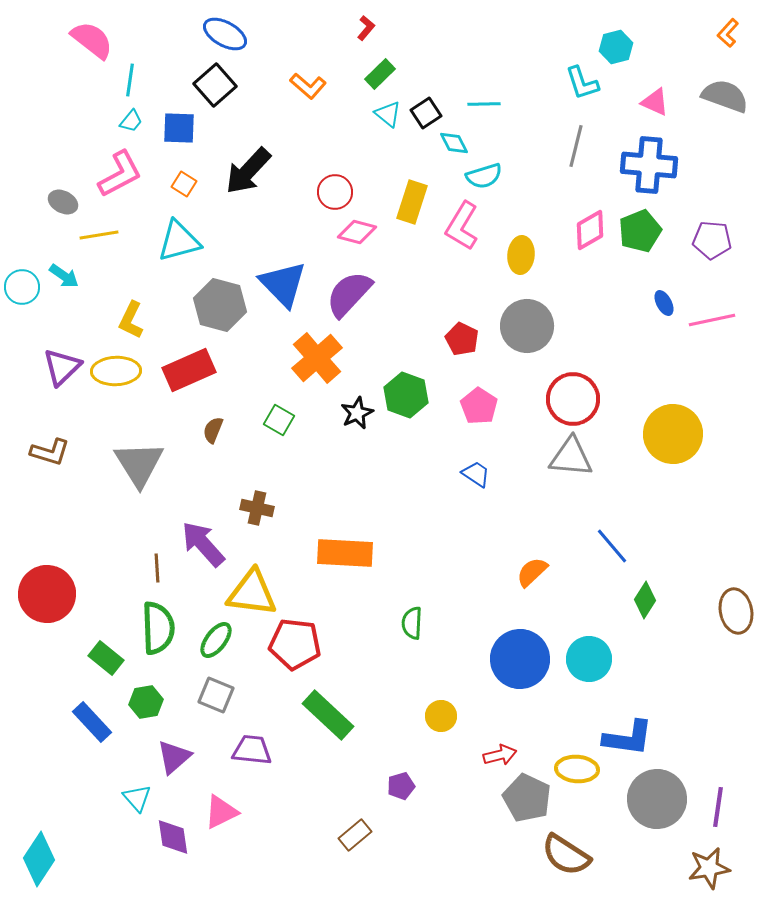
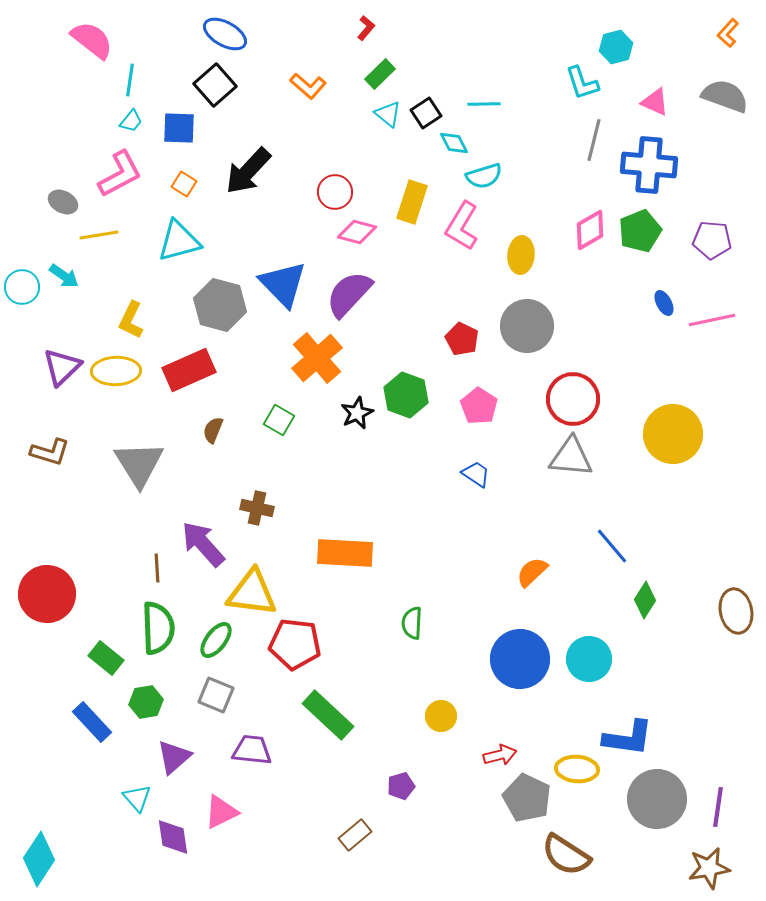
gray line at (576, 146): moved 18 px right, 6 px up
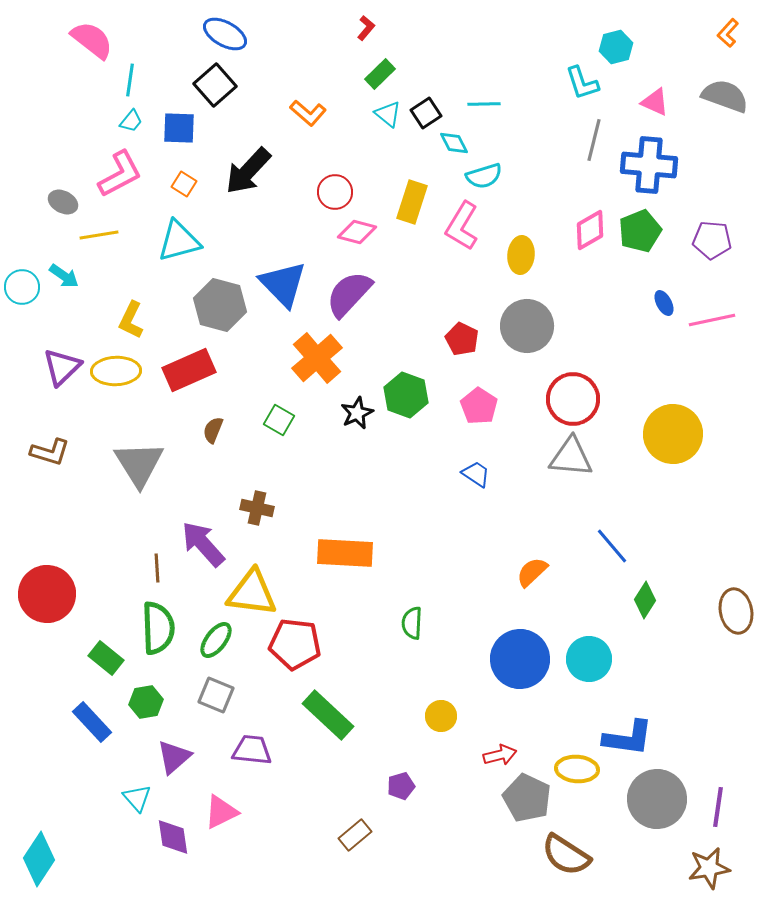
orange L-shape at (308, 86): moved 27 px down
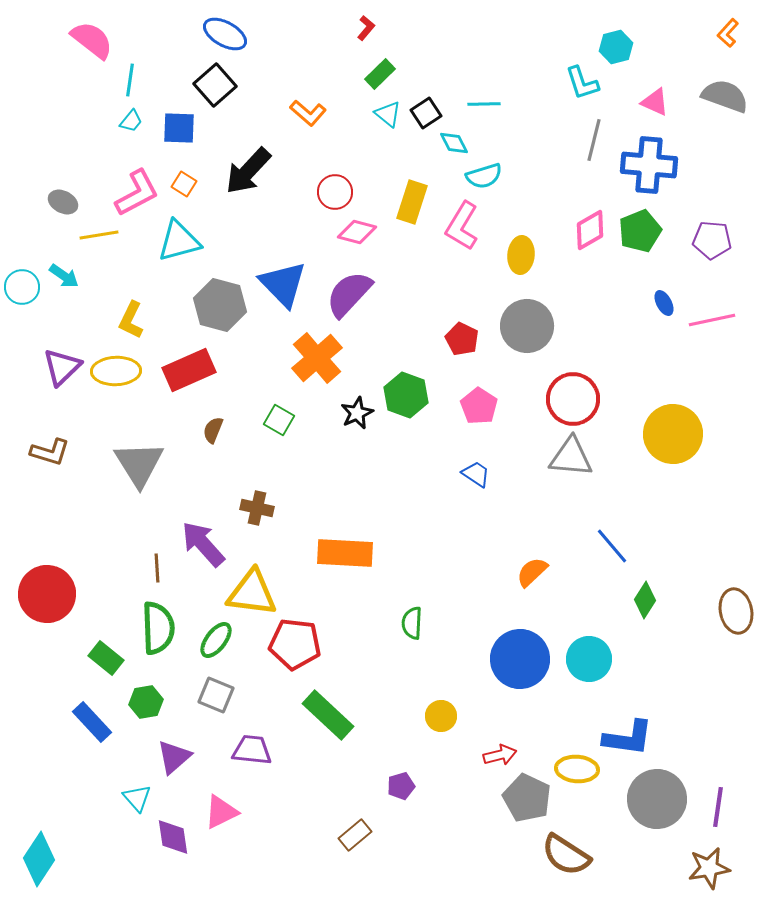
pink L-shape at (120, 174): moved 17 px right, 19 px down
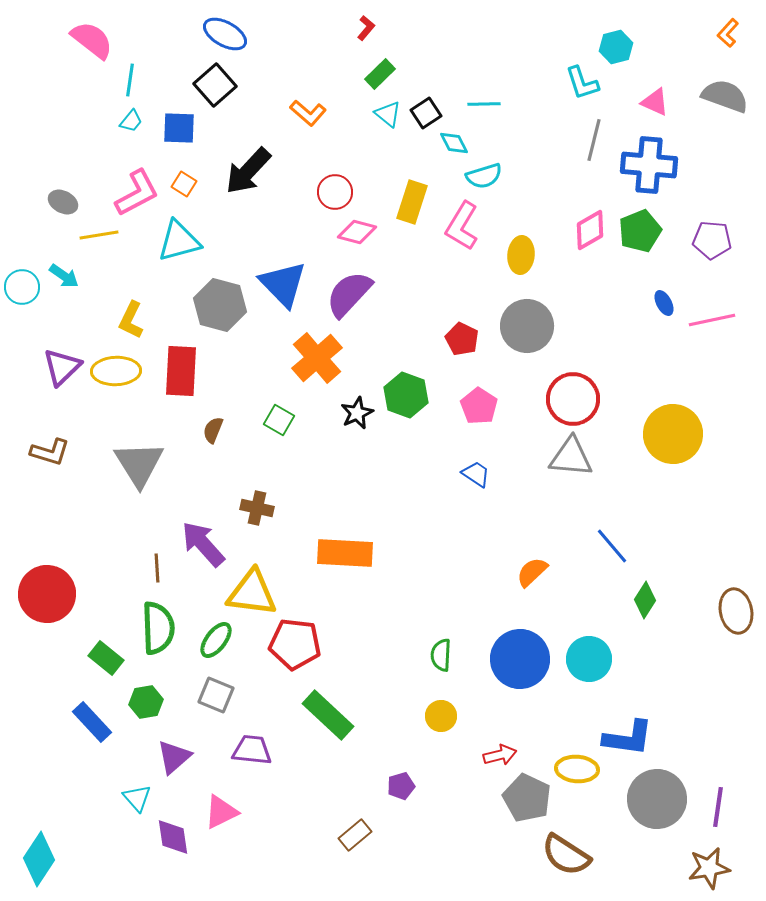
red rectangle at (189, 370): moved 8 px left, 1 px down; rotated 63 degrees counterclockwise
green semicircle at (412, 623): moved 29 px right, 32 px down
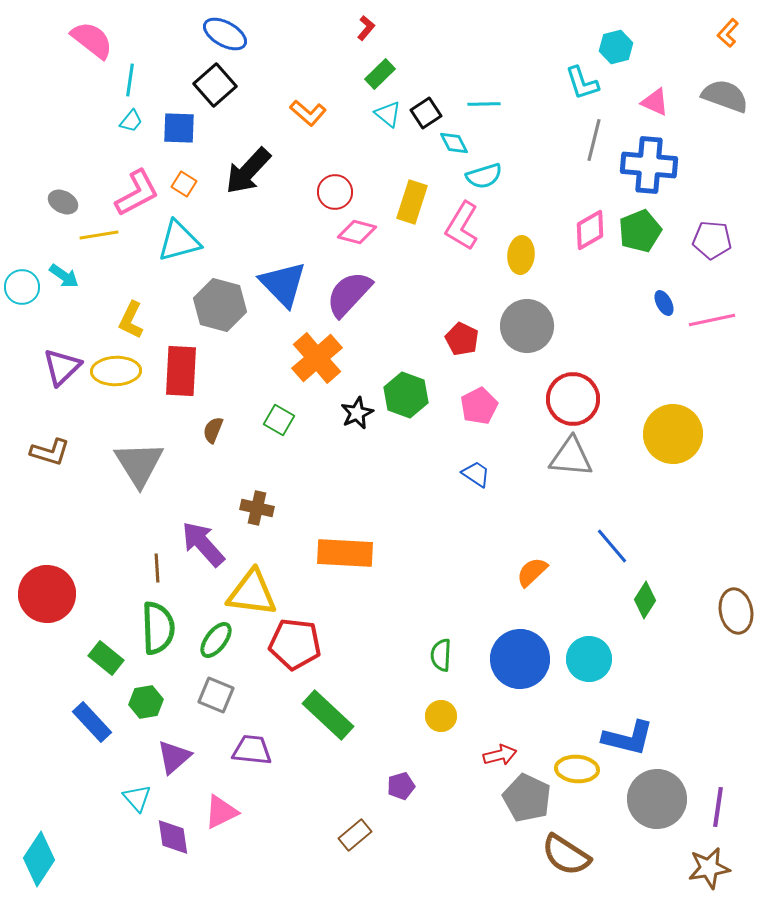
pink pentagon at (479, 406): rotated 12 degrees clockwise
blue L-shape at (628, 738): rotated 6 degrees clockwise
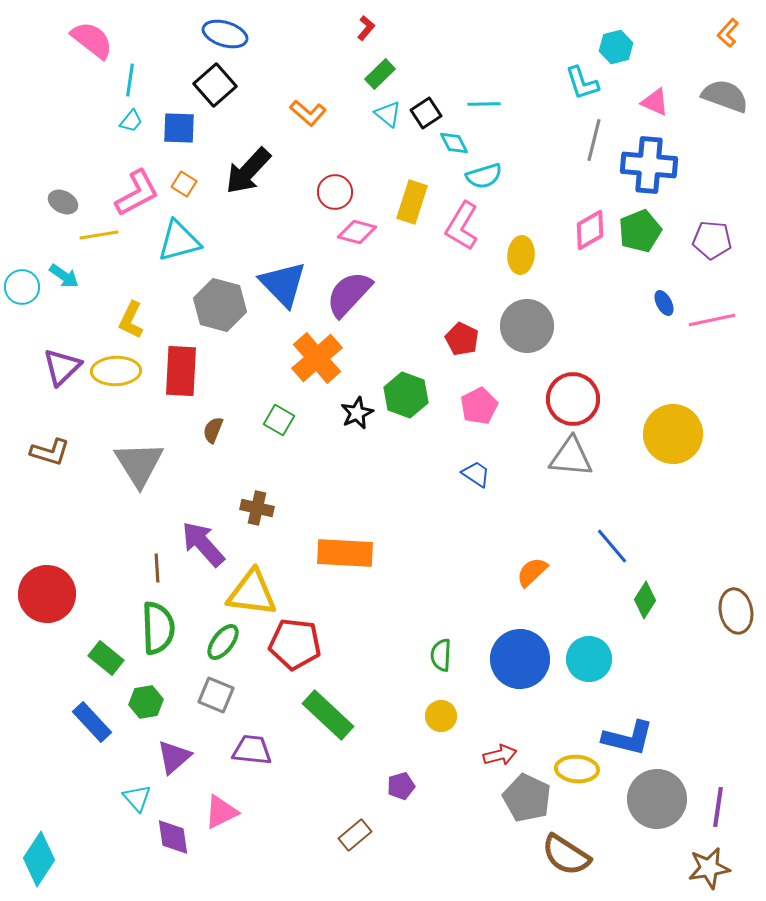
blue ellipse at (225, 34): rotated 12 degrees counterclockwise
green ellipse at (216, 640): moved 7 px right, 2 px down
